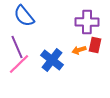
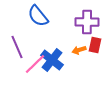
blue semicircle: moved 14 px right
pink line: moved 16 px right
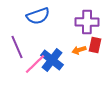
blue semicircle: rotated 70 degrees counterclockwise
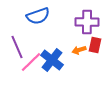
pink line: moved 4 px left, 2 px up
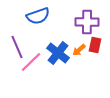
orange arrow: rotated 24 degrees counterclockwise
blue cross: moved 6 px right, 7 px up
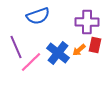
purple line: moved 1 px left
